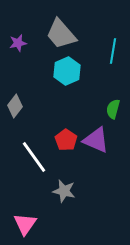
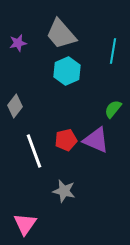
green semicircle: rotated 24 degrees clockwise
red pentagon: rotated 25 degrees clockwise
white line: moved 6 px up; rotated 16 degrees clockwise
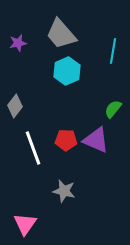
red pentagon: rotated 15 degrees clockwise
white line: moved 1 px left, 3 px up
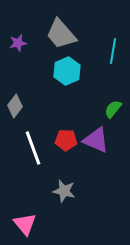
pink triangle: rotated 15 degrees counterclockwise
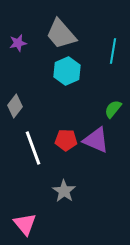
gray star: rotated 20 degrees clockwise
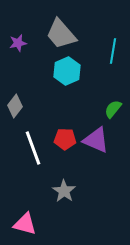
red pentagon: moved 1 px left, 1 px up
pink triangle: rotated 35 degrees counterclockwise
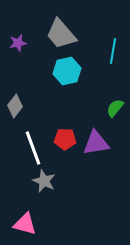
cyan hexagon: rotated 12 degrees clockwise
green semicircle: moved 2 px right, 1 px up
purple triangle: moved 3 px down; rotated 32 degrees counterclockwise
gray star: moved 20 px left, 10 px up; rotated 10 degrees counterclockwise
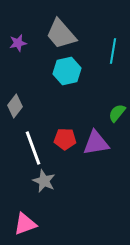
green semicircle: moved 2 px right, 5 px down
pink triangle: rotated 35 degrees counterclockwise
